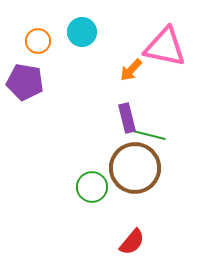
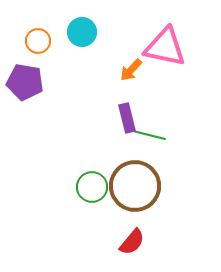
brown circle: moved 18 px down
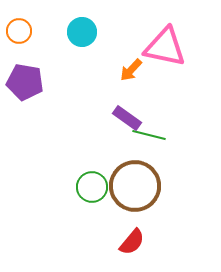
orange circle: moved 19 px left, 10 px up
purple rectangle: rotated 40 degrees counterclockwise
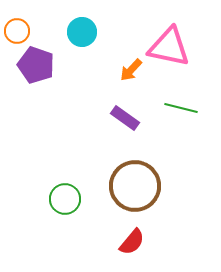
orange circle: moved 2 px left
pink triangle: moved 4 px right
purple pentagon: moved 11 px right, 17 px up; rotated 9 degrees clockwise
purple rectangle: moved 2 px left
green line: moved 32 px right, 27 px up
green circle: moved 27 px left, 12 px down
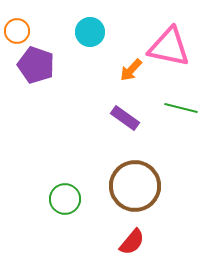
cyan circle: moved 8 px right
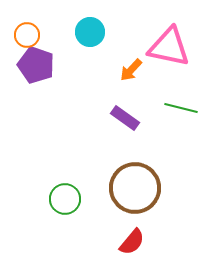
orange circle: moved 10 px right, 4 px down
brown circle: moved 2 px down
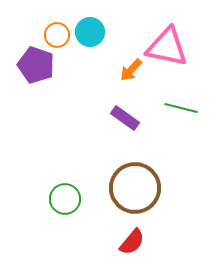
orange circle: moved 30 px right
pink triangle: moved 2 px left
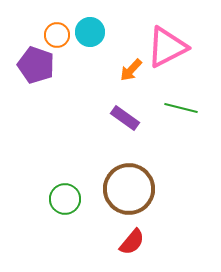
pink triangle: rotated 39 degrees counterclockwise
brown circle: moved 6 px left, 1 px down
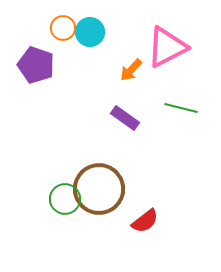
orange circle: moved 6 px right, 7 px up
brown circle: moved 30 px left
red semicircle: moved 13 px right, 21 px up; rotated 12 degrees clockwise
